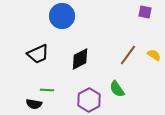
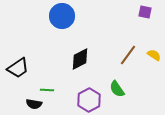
black trapezoid: moved 20 px left, 14 px down; rotated 10 degrees counterclockwise
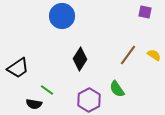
black diamond: rotated 30 degrees counterclockwise
green line: rotated 32 degrees clockwise
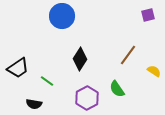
purple square: moved 3 px right, 3 px down; rotated 24 degrees counterclockwise
yellow semicircle: moved 16 px down
green line: moved 9 px up
purple hexagon: moved 2 px left, 2 px up
